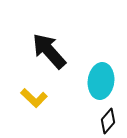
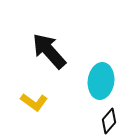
yellow L-shape: moved 4 px down; rotated 8 degrees counterclockwise
black diamond: moved 1 px right
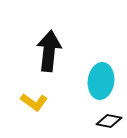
black arrow: rotated 48 degrees clockwise
black diamond: rotated 60 degrees clockwise
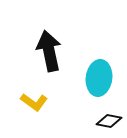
black arrow: rotated 18 degrees counterclockwise
cyan ellipse: moved 2 px left, 3 px up
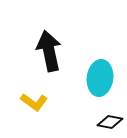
cyan ellipse: moved 1 px right
black diamond: moved 1 px right, 1 px down
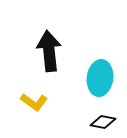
black arrow: rotated 6 degrees clockwise
black diamond: moved 7 px left
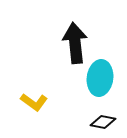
black arrow: moved 26 px right, 8 px up
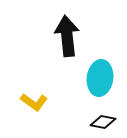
black arrow: moved 8 px left, 7 px up
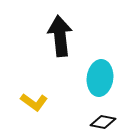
black arrow: moved 7 px left
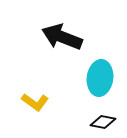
black arrow: moved 2 px right, 1 px down; rotated 63 degrees counterclockwise
yellow L-shape: moved 1 px right
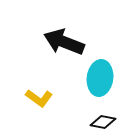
black arrow: moved 2 px right, 5 px down
yellow L-shape: moved 4 px right, 4 px up
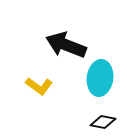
black arrow: moved 2 px right, 3 px down
yellow L-shape: moved 12 px up
